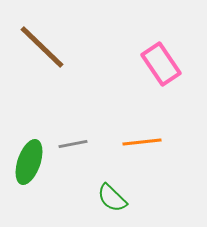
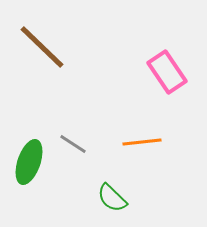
pink rectangle: moved 6 px right, 8 px down
gray line: rotated 44 degrees clockwise
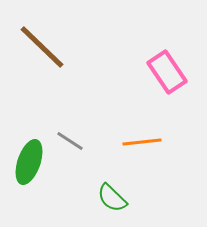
gray line: moved 3 px left, 3 px up
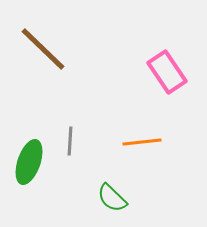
brown line: moved 1 px right, 2 px down
gray line: rotated 60 degrees clockwise
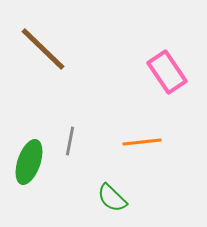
gray line: rotated 8 degrees clockwise
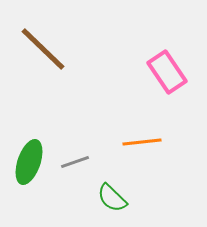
gray line: moved 5 px right, 21 px down; rotated 60 degrees clockwise
